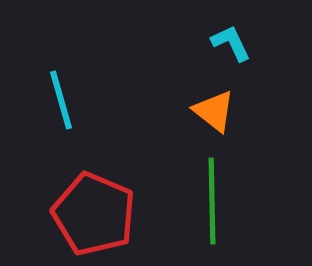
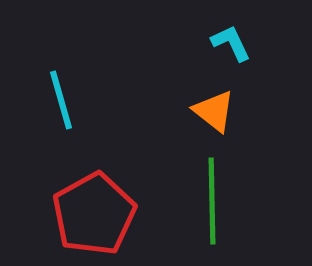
red pentagon: rotated 20 degrees clockwise
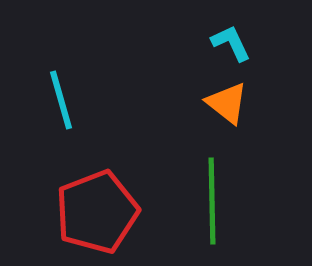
orange triangle: moved 13 px right, 8 px up
red pentagon: moved 3 px right, 2 px up; rotated 8 degrees clockwise
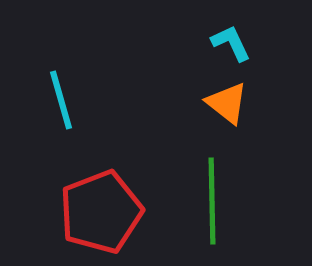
red pentagon: moved 4 px right
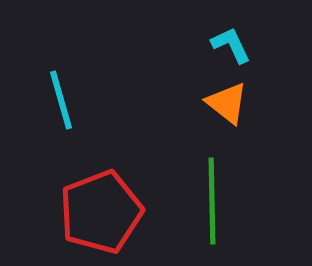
cyan L-shape: moved 2 px down
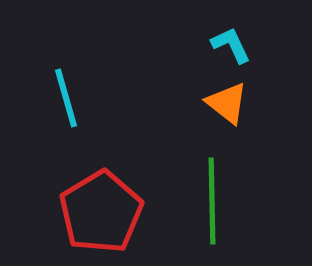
cyan line: moved 5 px right, 2 px up
red pentagon: rotated 10 degrees counterclockwise
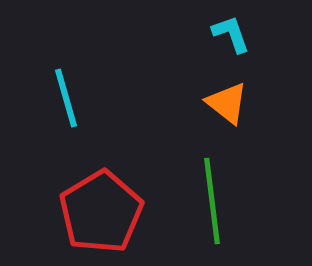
cyan L-shape: moved 11 px up; rotated 6 degrees clockwise
green line: rotated 6 degrees counterclockwise
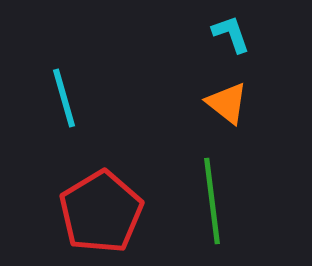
cyan line: moved 2 px left
